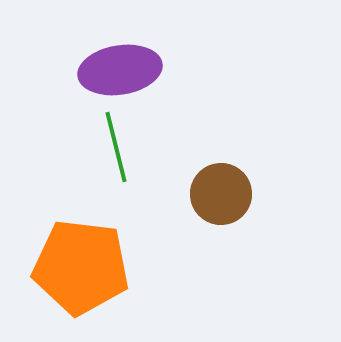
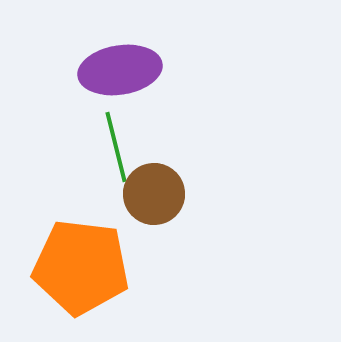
brown circle: moved 67 px left
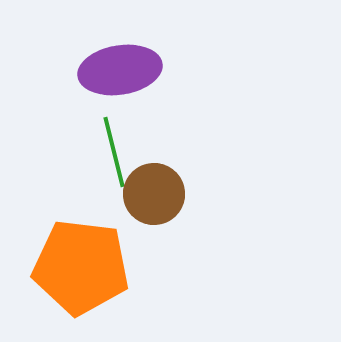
green line: moved 2 px left, 5 px down
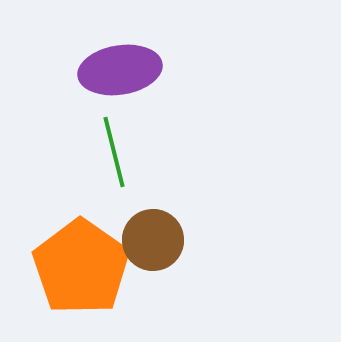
brown circle: moved 1 px left, 46 px down
orange pentagon: rotated 28 degrees clockwise
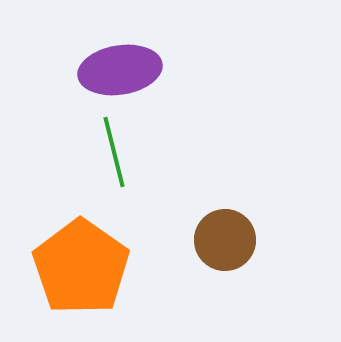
brown circle: moved 72 px right
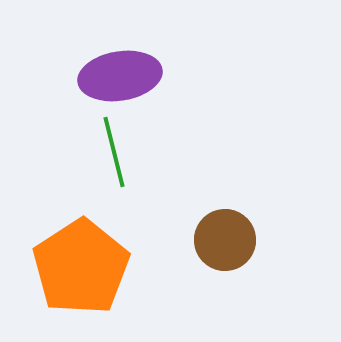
purple ellipse: moved 6 px down
orange pentagon: rotated 4 degrees clockwise
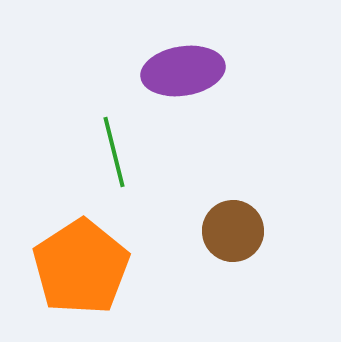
purple ellipse: moved 63 px right, 5 px up
brown circle: moved 8 px right, 9 px up
